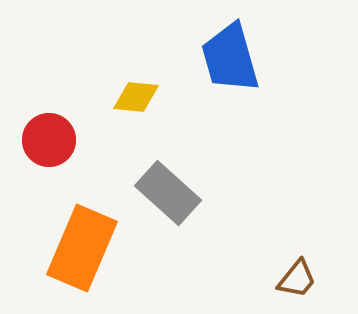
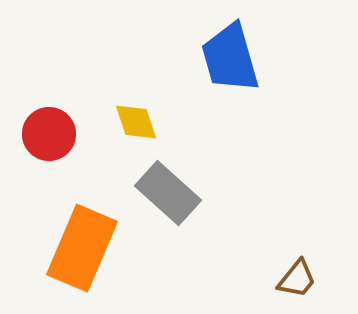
yellow diamond: moved 25 px down; rotated 66 degrees clockwise
red circle: moved 6 px up
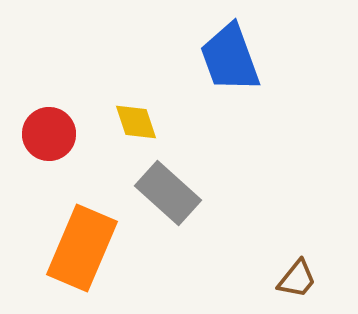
blue trapezoid: rotated 4 degrees counterclockwise
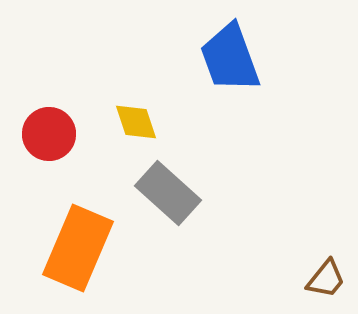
orange rectangle: moved 4 px left
brown trapezoid: moved 29 px right
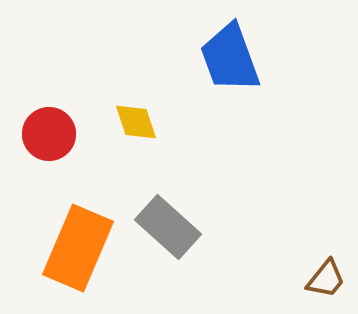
gray rectangle: moved 34 px down
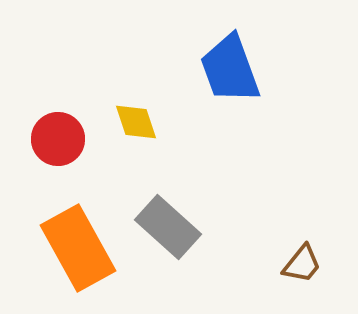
blue trapezoid: moved 11 px down
red circle: moved 9 px right, 5 px down
orange rectangle: rotated 52 degrees counterclockwise
brown trapezoid: moved 24 px left, 15 px up
